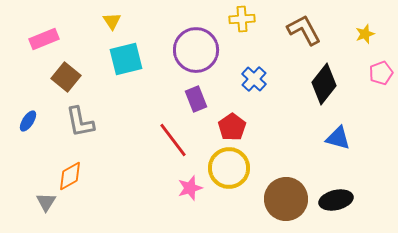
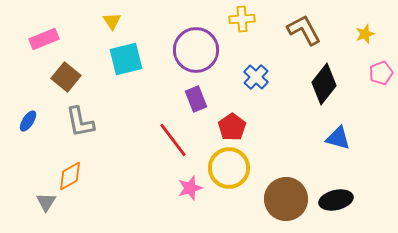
blue cross: moved 2 px right, 2 px up
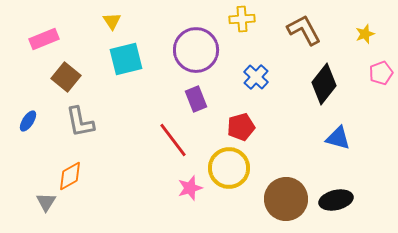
red pentagon: moved 9 px right; rotated 20 degrees clockwise
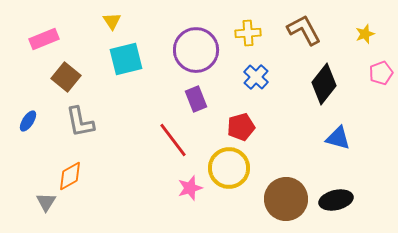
yellow cross: moved 6 px right, 14 px down
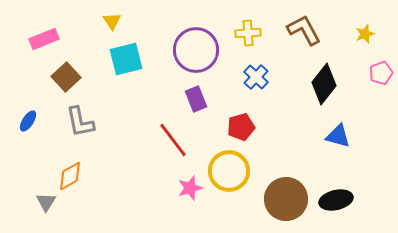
brown square: rotated 8 degrees clockwise
blue triangle: moved 2 px up
yellow circle: moved 3 px down
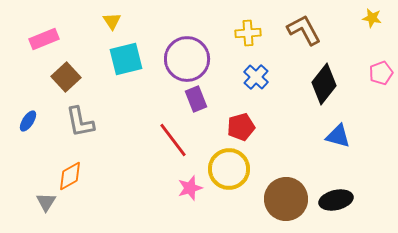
yellow star: moved 7 px right, 16 px up; rotated 30 degrees clockwise
purple circle: moved 9 px left, 9 px down
yellow circle: moved 2 px up
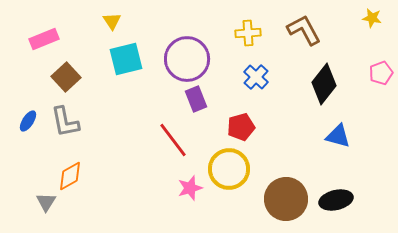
gray L-shape: moved 15 px left
